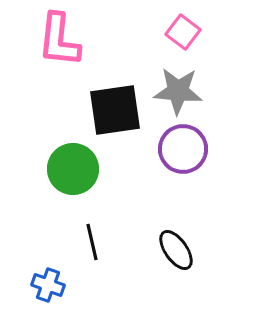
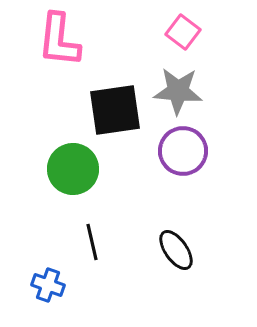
purple circle: moved 2 px down
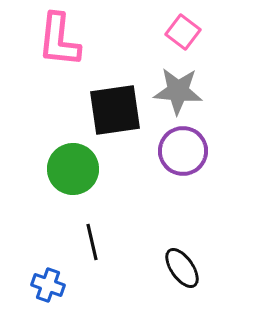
black ellipse: moved 6 px right, 18 px down
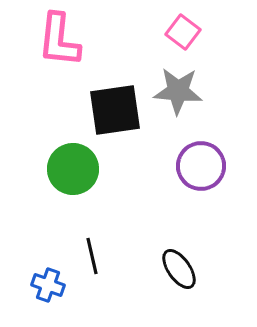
purple circle: moved 18 px right, 15 px down
black line: moved 14 px down
black ellipse: moved 3 px left, 1 px down
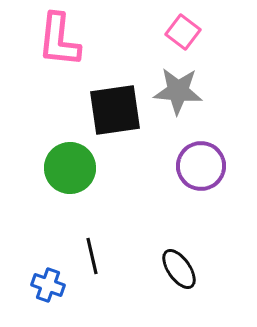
green circle: moved 3 px left, 1 px up
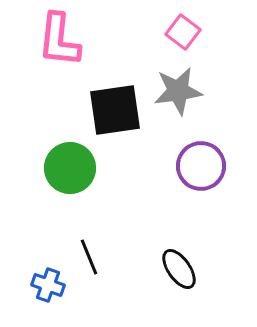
gray star: rotated 12 degrees counterclockwise
black line: moved 3 px left, 1 px down; rotated 9 degrees counterclockwise
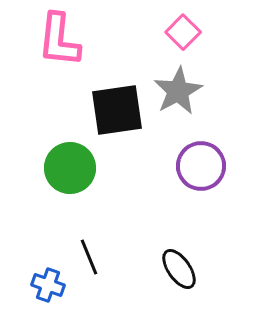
pink square: rotated 8 degrees clockwise
gray star: rotated 21 degrees counterclockwise
black square: moved 2 px right
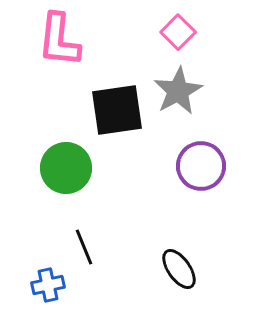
pink square: moved 5 px left
green circle: moved 4 px left
black line: moved 5 px left, 10 px up
blue cross: rotated 32 degrees counterclockwise
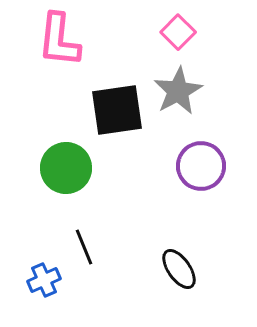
blue cross: moved 4 px left, 5 px up; rotated 12 degrees counterclockwise
